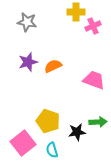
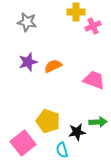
cyan semicircle: moved 10 px right
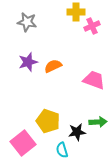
pink cross: moved 1 px left
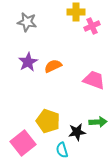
purple star: rotated 12 degrees counterclockwise
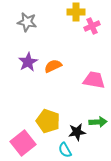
pink trapezoid: rotated 10 degrees counterclockwise
cyan semicircle: moved 3 px right; rotated 14 degrees counterclockwise
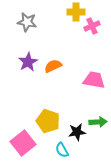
cyan semicircle: moved 3 px left
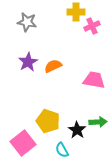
black star: moved 2 px up; rotated 30 degrees counterclockwise
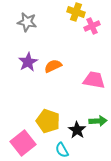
yellow cross: rotated 18 degrees clockwise
green arrow: moved 1 px up
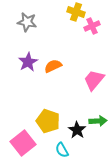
pink trapezoid: rotated 60 degrees counterclockwise
